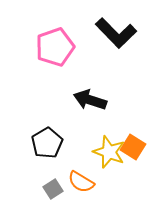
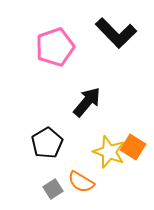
black arrow: moved 3 px left, 2 px down; rotated 112 degrees clockwise
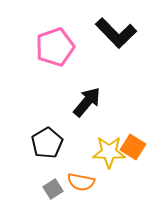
yellow star: rotated 20 degrees counterclockwise
orange semicircle: rotated 20 degrees counterclockwise
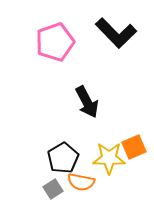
pink pentagon: moved 5 px up
black arrow: rotated 112 degrees clockwise
black pentagon: moved 16 px right, 15 px down
orange square: moved 1 px right; rotated 35 degrees clockwise
yellow star: moved 6 px down
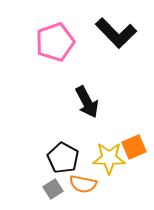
black pentagon: rotated 12 degrees counterclockwise
orange semicircle: moved 2 px right, 2 px down
